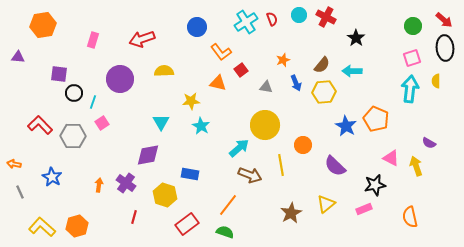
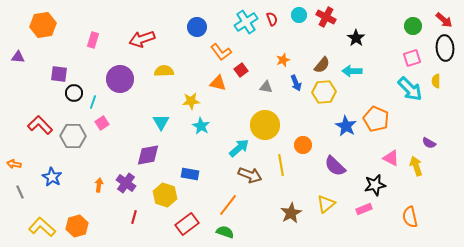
cyan arrow at (410, 89): rotated 128 degrees clockwise
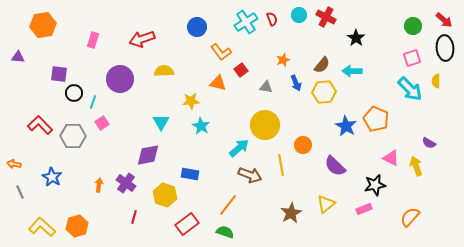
orange semicircle at (410, 217): rotated 55 degrees clockwise
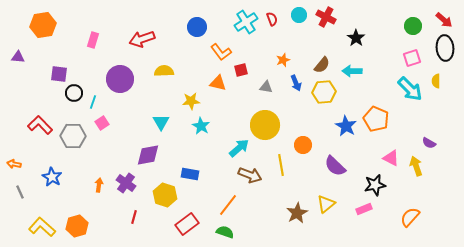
red square at (241, 70): rotated 24 degrees clockwise
brown star at (291, 213): moved 6 px right
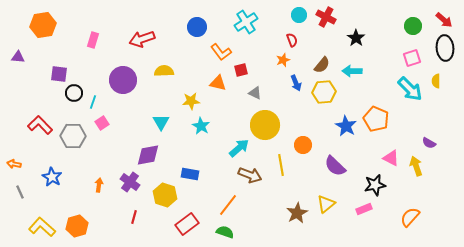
red semicircle at (272, 19): moved 20 px right, 21 px down
purple circle at (120, 79): moved 3 px right, 1 px down
gray triangle at (266, 87): moved 11 px left, 6 px down; rotated 16 degrees clockwise
purple cross at (126, 183): moved 4 px right, 1 px up
